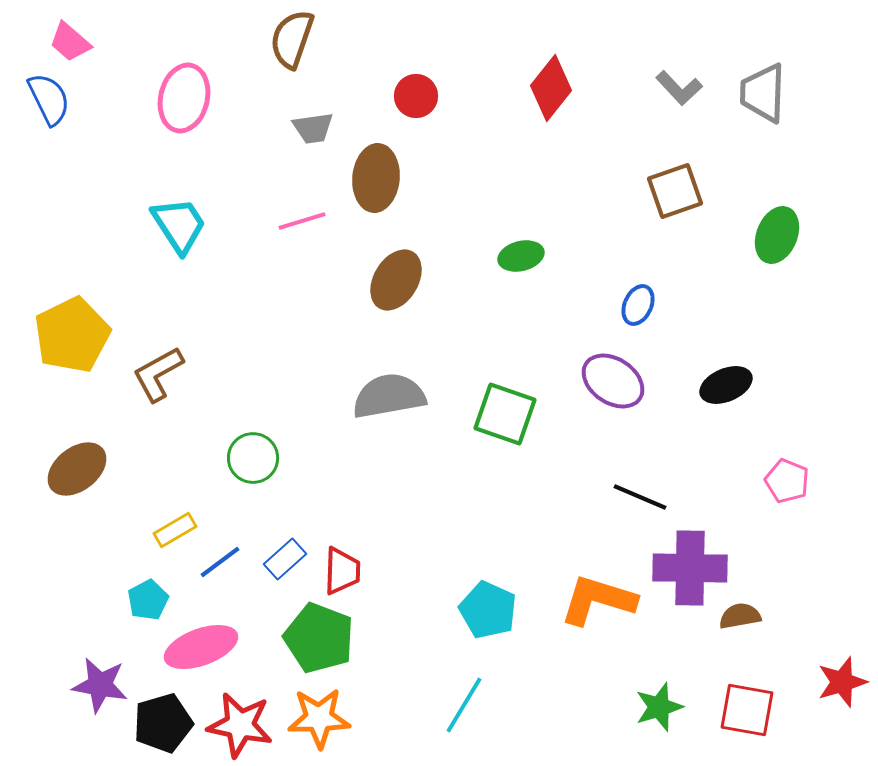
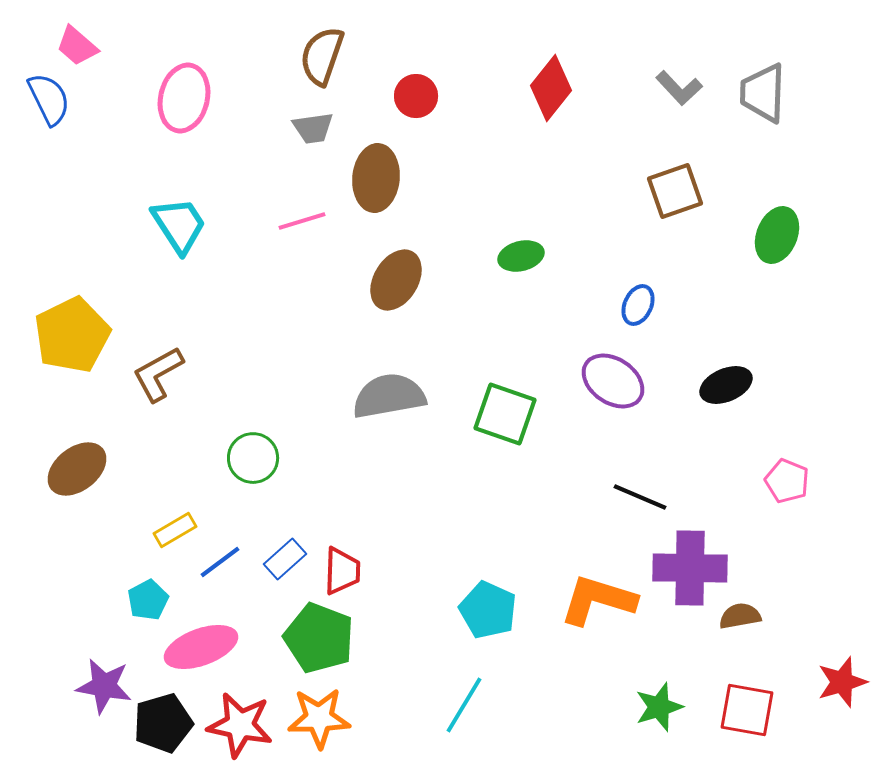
brown semicircle at (292, 39): moved 30 px right, 17 px down
pink trapezoid at (70, 42): moved 7 px right, 4 px down
purple star at (100, 685): moved 4 px right, 1 px down
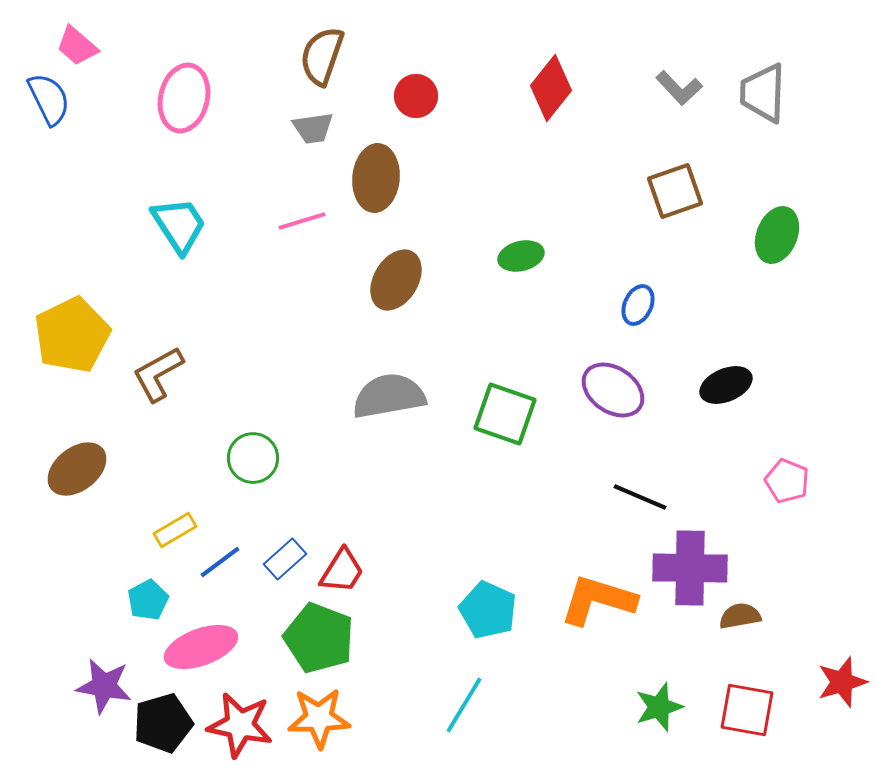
purple ellipse at (613, 381): moved 9 px down
red trapezoid at (342, 571): rotated 30 degrees clockwise
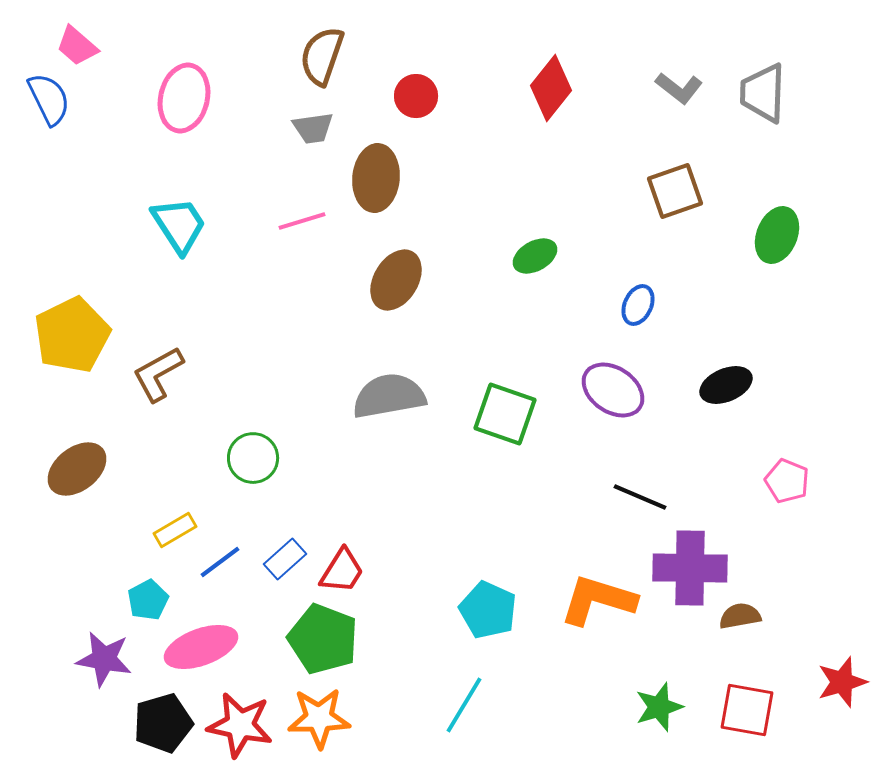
gray L-shape at (679, 88): rotated 9 degrees counterclockwise
green ellipse at (521, 256): moved 14 px right; rotated 15 degrees counterclockwise
green pentagon at (319, 638): moved 4 px right, 1 px down
purple star at (104, 686): moved 27 px up
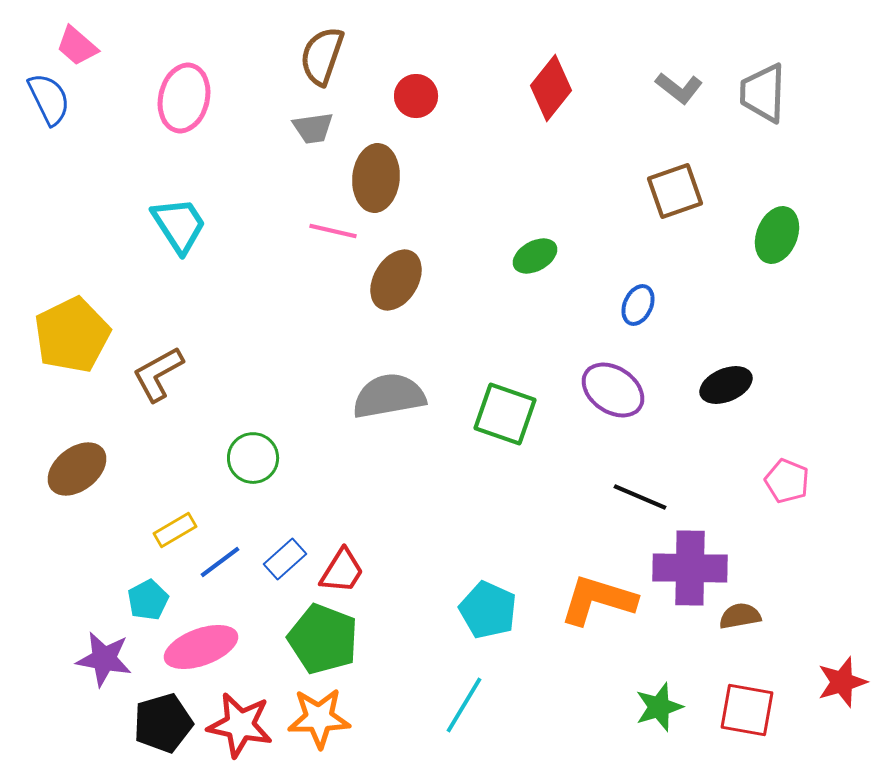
pink line at (302, 221): moved 31 px right, 10 px down; rotated 30 degrees clockwise
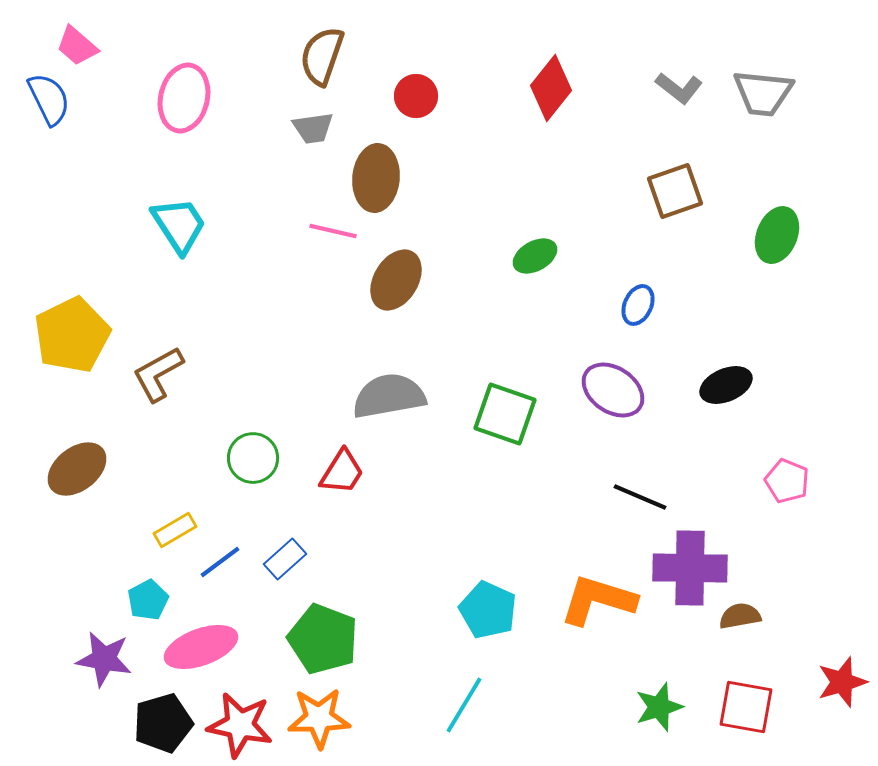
gray trapezoid at (763, 93): rotated 86 degrees counterclockwise
red trapezoid at (342, 571): moved 99 px up
red square at (747, 710): moved 1 px left, 3 px up
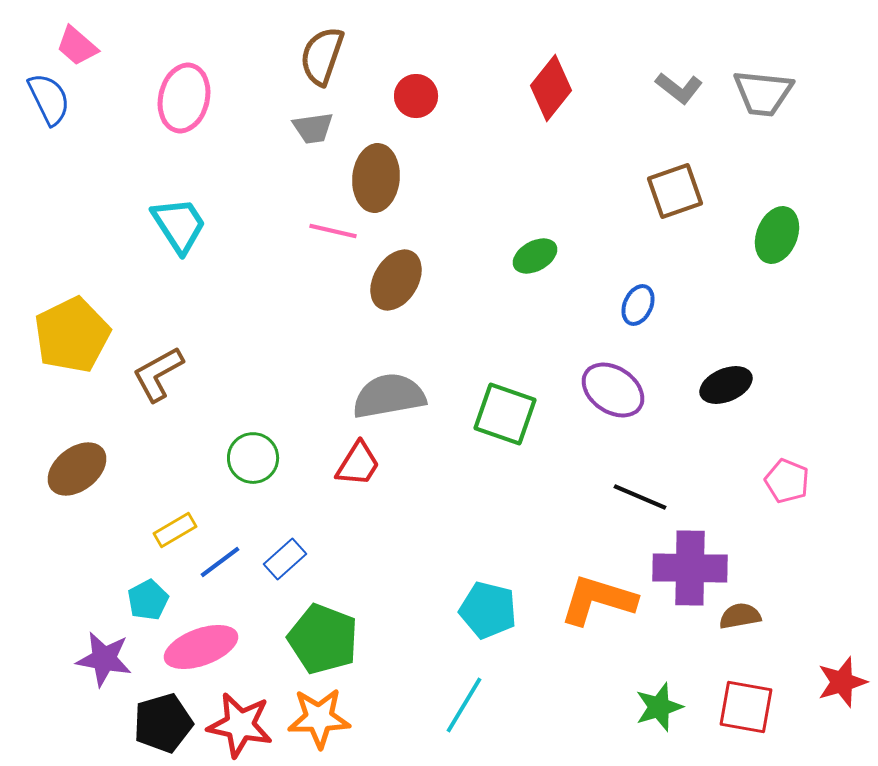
red trapezoid at (342, 472): moved 16 px right, 8 px up
cyan pentagon at (488, 610): rotated 10 degrees counterclockwise
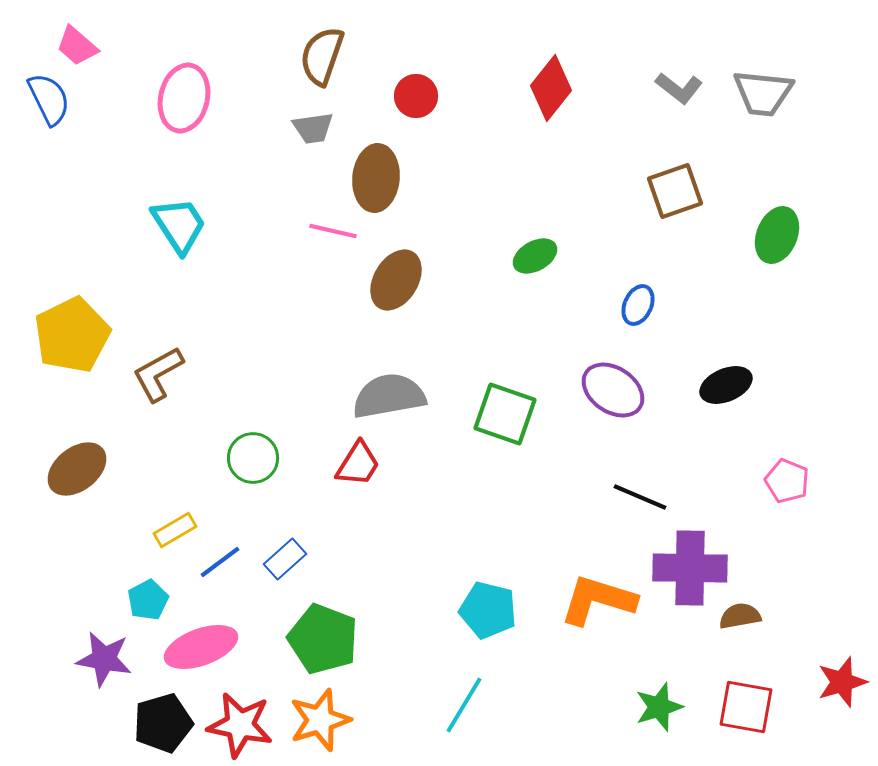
orange star at (319, 718): moved 1 px right, 2 px down; rotated 16 degrees counterclockwise
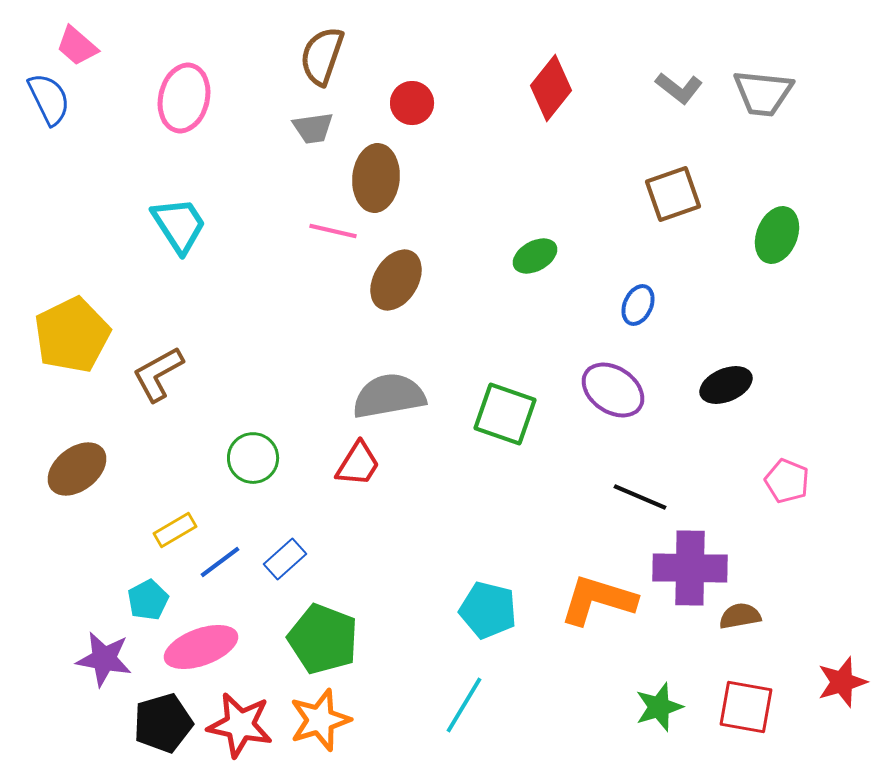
red circle at (416, 96): moved 4 px left, 7 px down
brown square at (675, 191): moved 2 px left, 3 px down
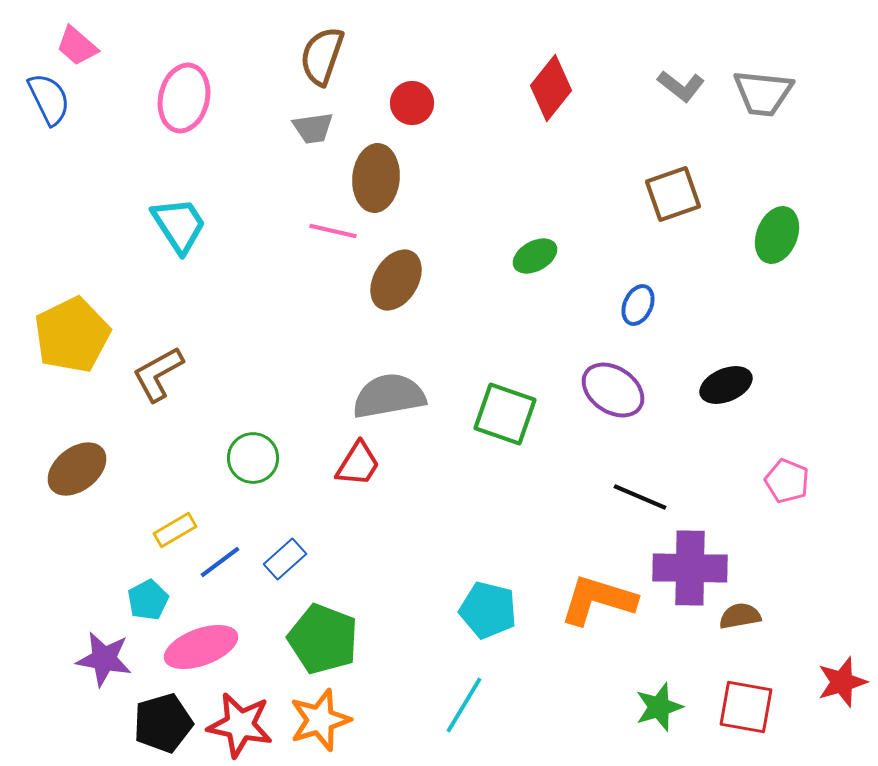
gray L-shape at (679, 88): moved 2 px right, 2 px up
